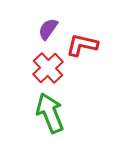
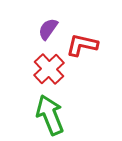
red cross: moved 1 px right, 1 px down
green arrow: moved 2 px down
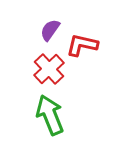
purple semicircle: moved 2 px right, 1 px down
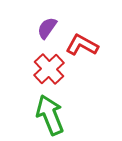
purple semicircle: moved 3 px left, 2 px up
red L-shape: rotated 16 degrees clockwise
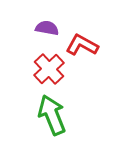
purple semicircle: rotated 65 degrees clockwise
green arrow: moved 2 px right
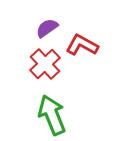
purple semicircle: rotated 45 degrees counterclockwise
red cross: moved 4 px left, 5 px up
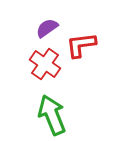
red L-shape: moved 1 px left; rotated 36 degrees counterclockwise
red cross: rotated 12 degrees counterclockwise
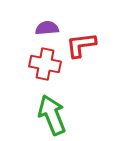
purple semicircle: rotated 30 degrees clockwise
red cross: rotated 24 degrees counterclockwise
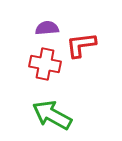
green arrow: rotated 39 degrees counterclockwise
